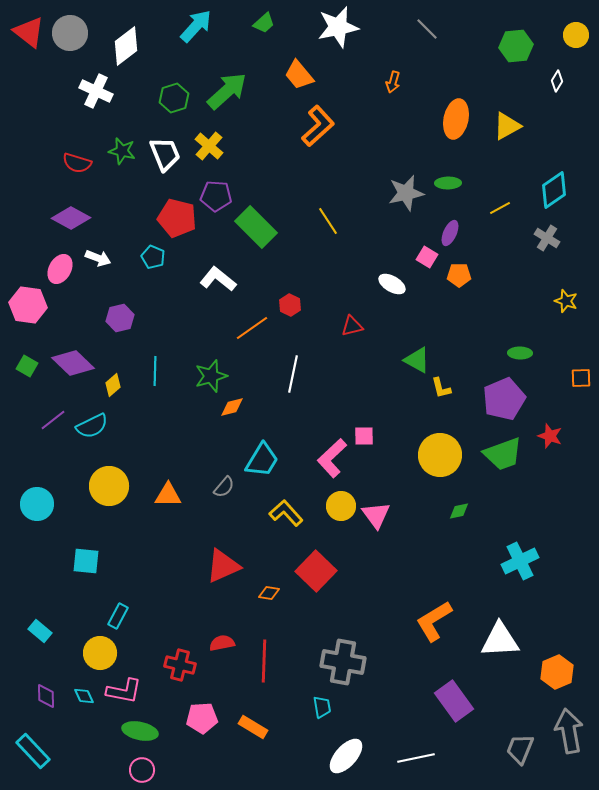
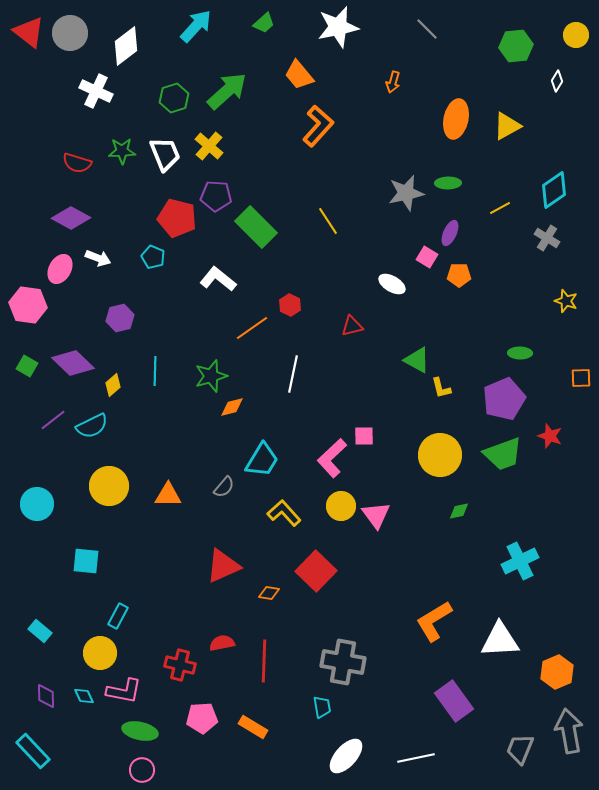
orange L-shape at (318, 126): rotated 6 degrees counterclockwise
green star at (122, 151): rotated 16 degrees counterclockwise
yellow L-shape at (286, 513): moved 2 px left
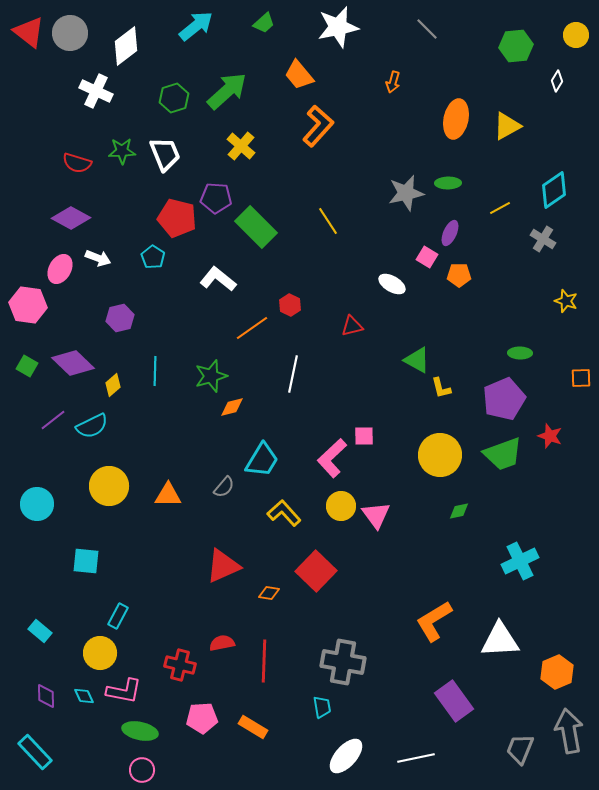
cyan arrow at (196, 26): rotated 9 degrees clockwise
yellow cross at (209, 146): moved 32 px right
purple pentagon at (216, 196): moved 2 px down
gray cross at (547, 238): moved 4 px left, 1 px down
cyan pentagon at (153, 257): rotated 10 degrees clockwise
cyan rectangle at (33, 751): moved 2 px right, 1 px down
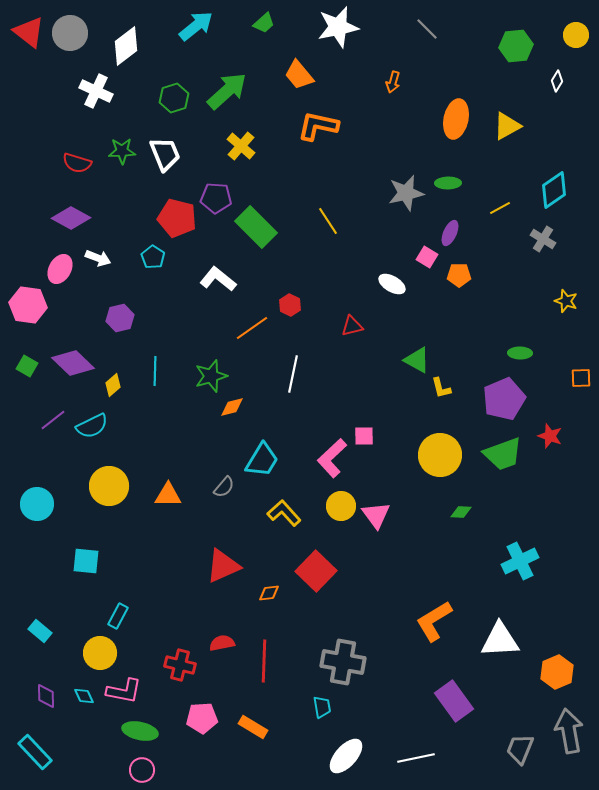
orange L-shape at (318, 126): rotated 120 degrees counterclockwise
green diamond at (459, 511): moved 2 px right, 1 px down; rotated 15 degrees clockwise
orange diamond at (269, 593): rotated 15 degrees counterclockwise
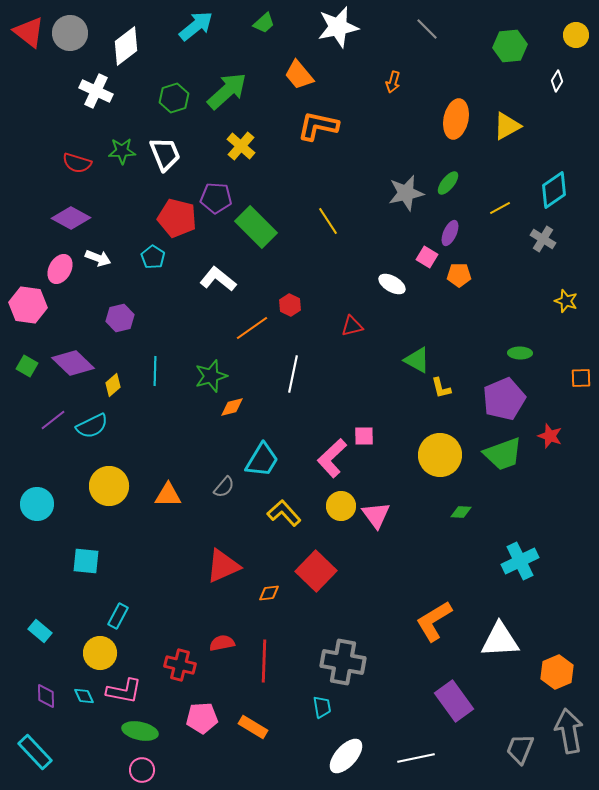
green hexagon at (516, 46): moved 6 px left
green ellipse at (448, 183): rotated 50 degrees counterclockwise
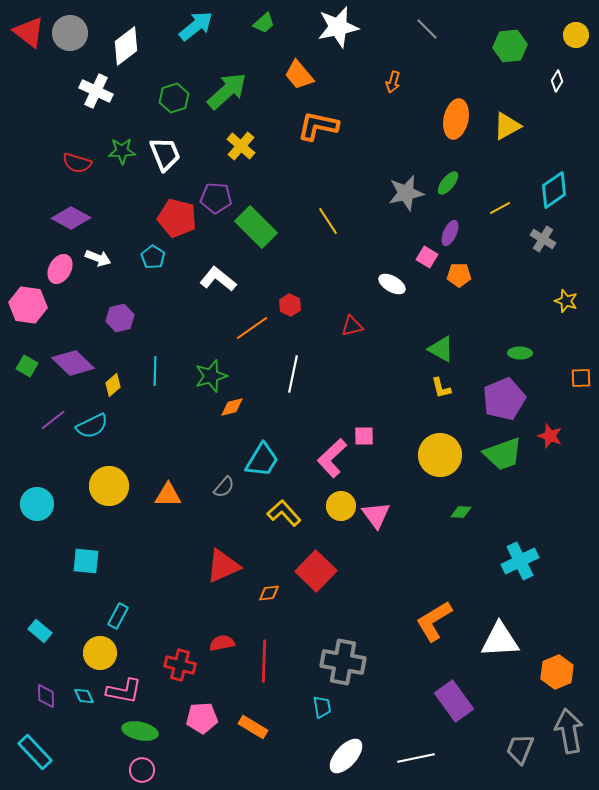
green triangle at (417, 360): moved 24 px right, 11 px up
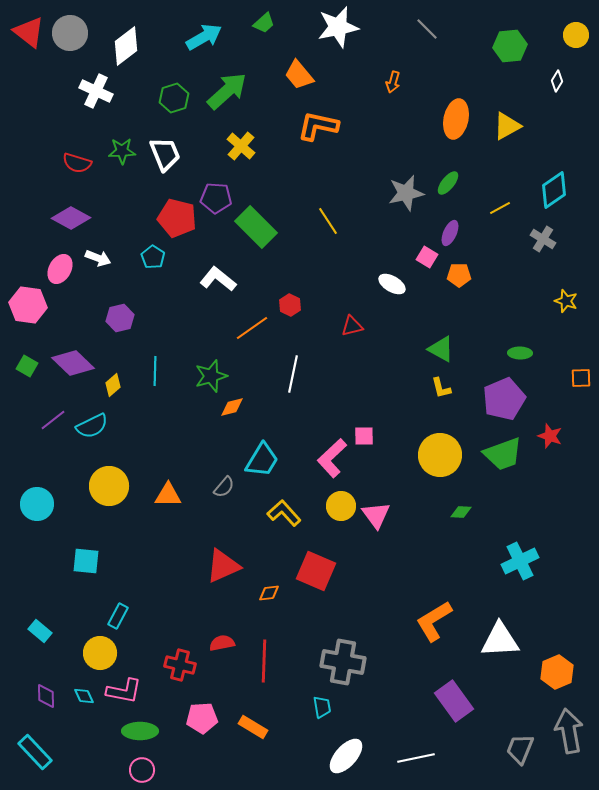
cyan arrow at (196, 26): moved 8 px right, 11 px down; rotated 9 degrees clockwise
red square at (316, 571): rotated 21 degrees counterclockwise
green ellipse at (140, 731): rotated 12 degrees counterclockwise
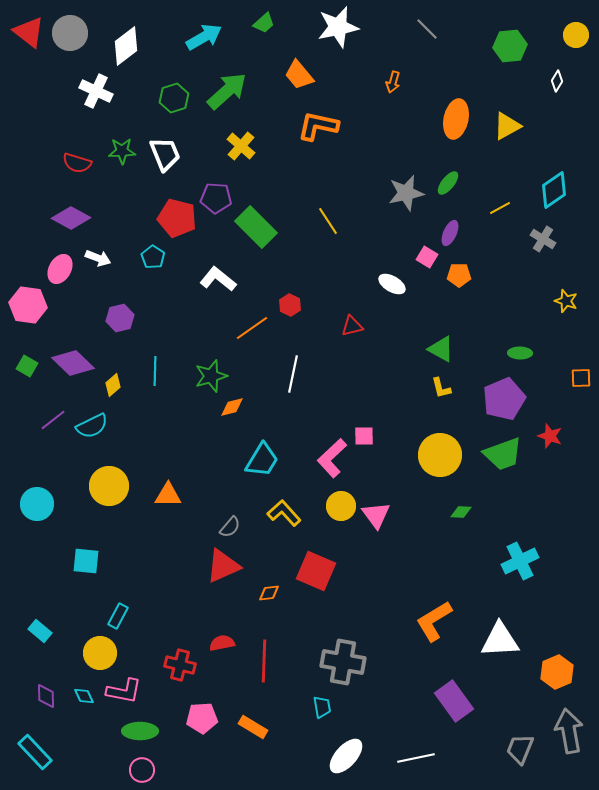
gray semicircle at (224, 487): moved 6 px right, 40 px down
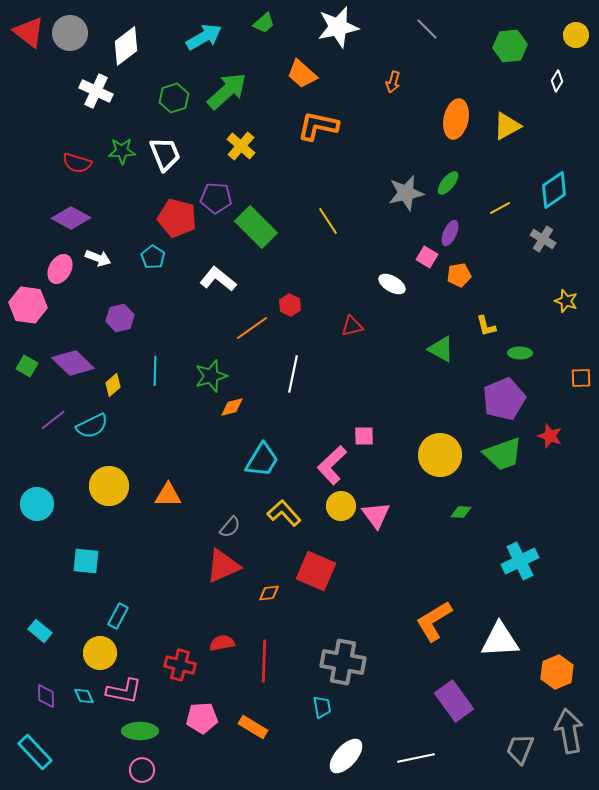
orange trapezoid at (299, 75): moved 3 px right, 1 px up; rotated 8 degrees counterclockwise
orange pentagon at (459, 275): rotated 10 degrees counterclockwise
yellow L-shape at (441, 388): moved 45 px right, 62 px up
pink L-shape at (332, 458): moved 7 px down
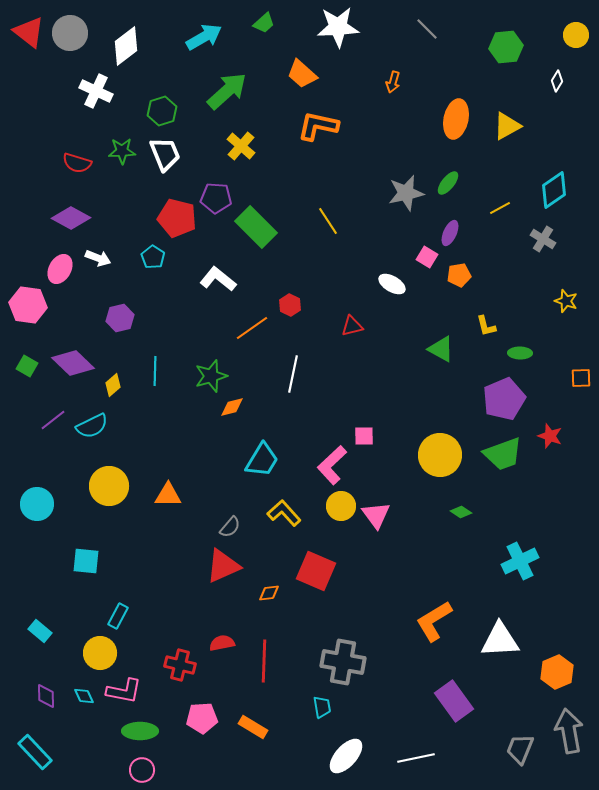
white star at (338, 27): rotated 9 degrees clockwise
green hexagon at (510, 46): moved 4 px left, 1 px down
green hexagon at (174, 98): moved 12 px left, 13 px down
green diamond at (461, 512): rotated 30 degrees clockwise
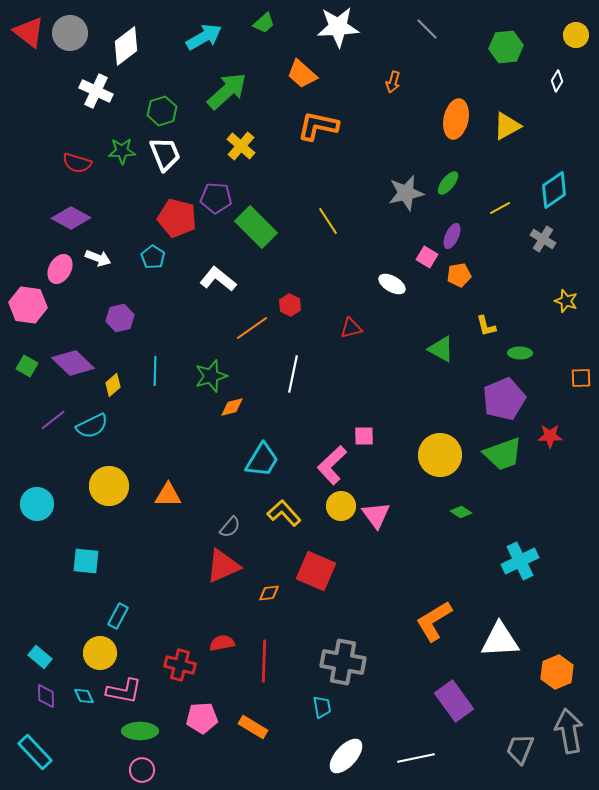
purple ellipse at (450, 233): moved 2 px right, 3 px down
red triangle at (352, 326): moved 1 px left, 2 px down
red star at (550, 436): rotated 20 degrees counterclockwise
cyan rectangle at (40, 631): moved 26 px down
